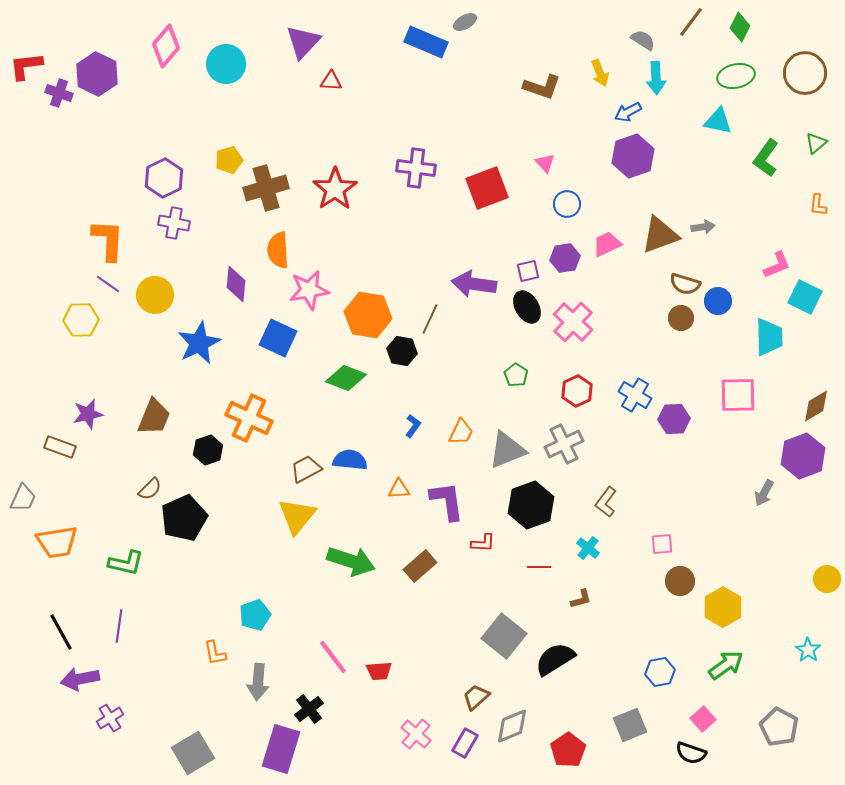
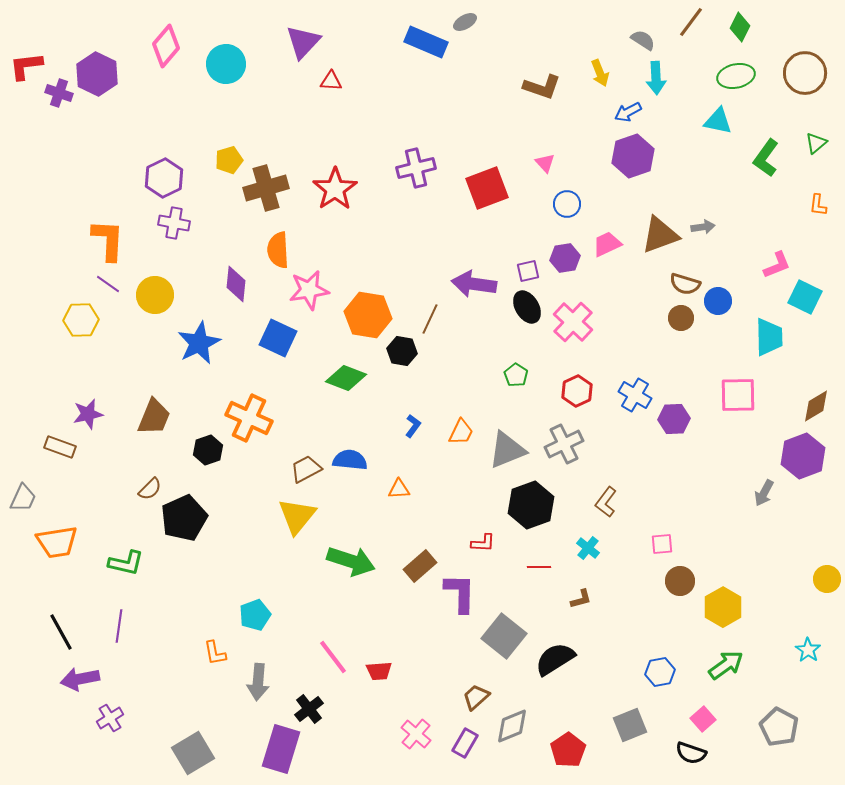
purple cross at (416, 168): rotated 21 degrees counterclockwise
purple L-shape at (447, 501): moved 13 px right, 92 px down; rotated 9 degrees clockwise
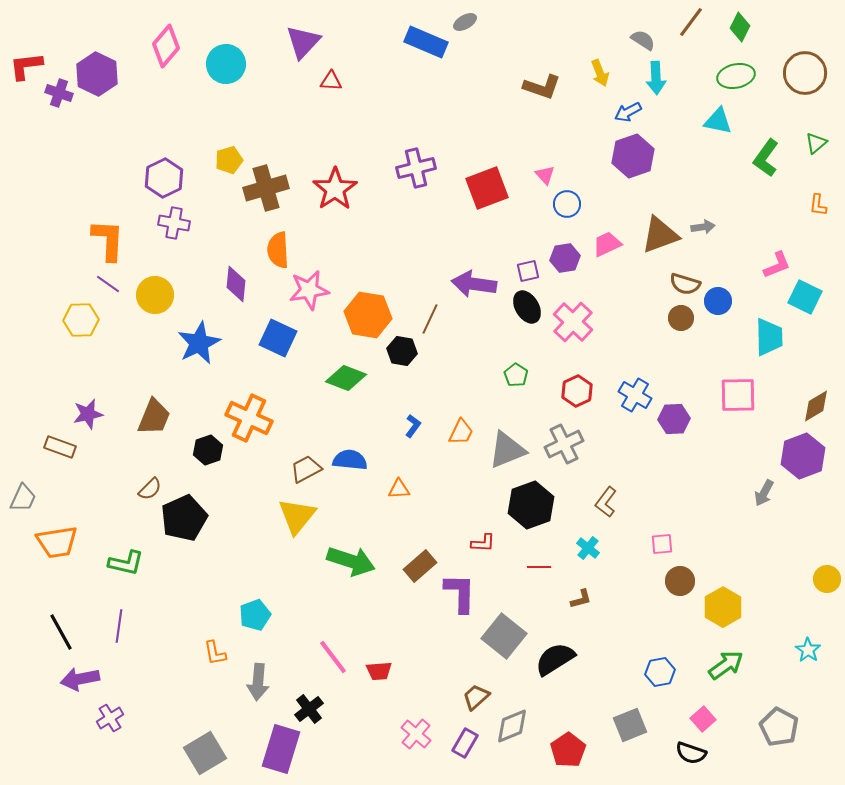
pink triangle at (545, 163): moved 12 px down
gray square at (193, 753): moved 12 px right
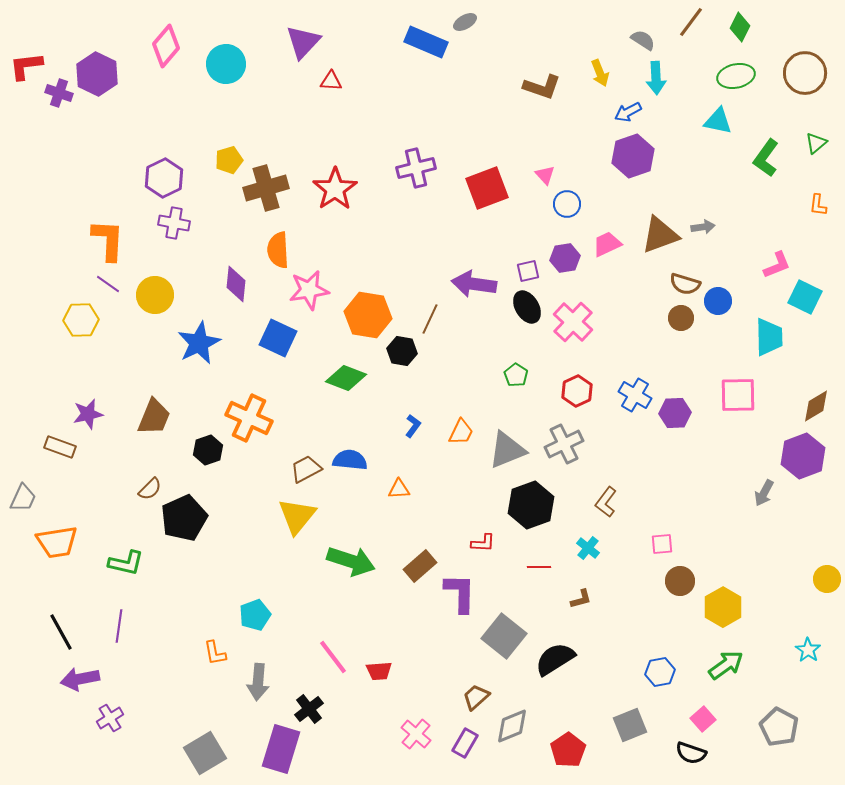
purple hexagon at (674, 419): moved 1 px right, 6 px up
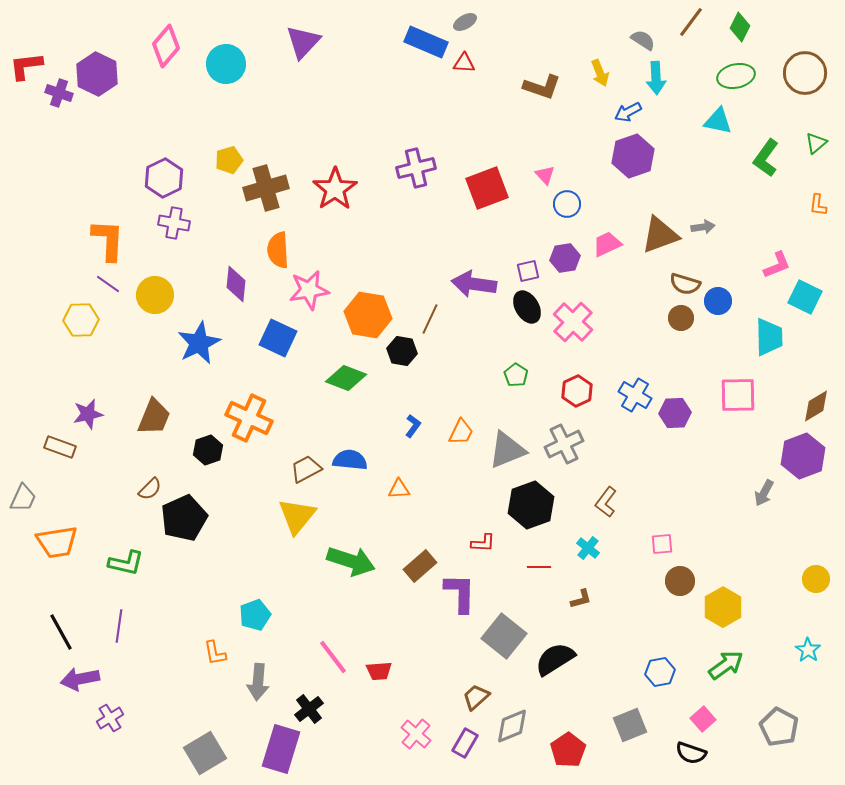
red triangle at (331, 81): moved 133 px right, 18 px up
yellow circle at (827, 579): moved 11 px left
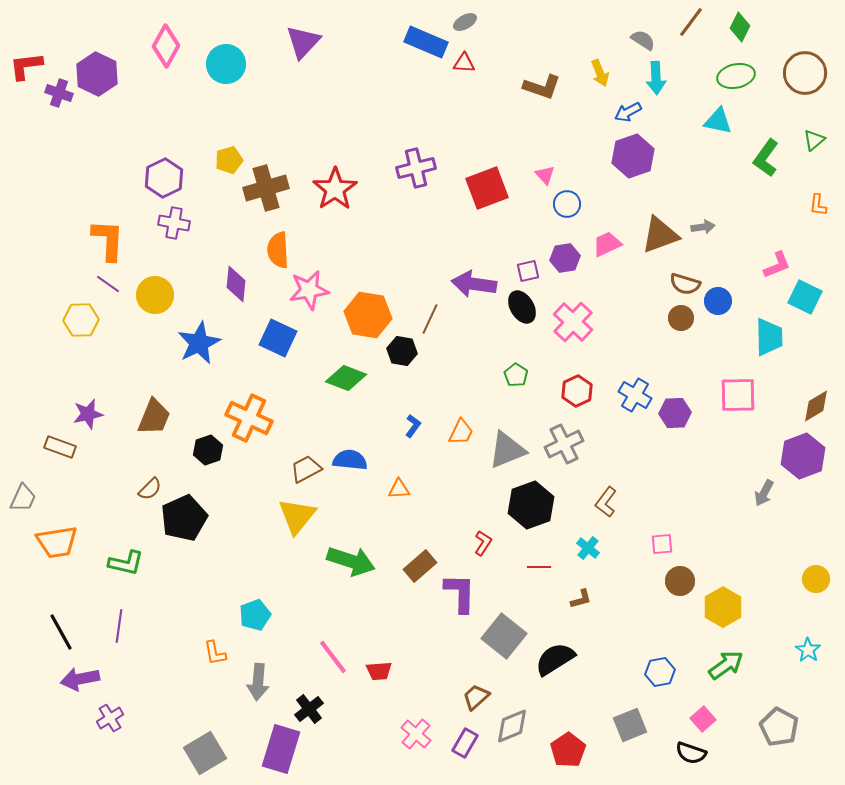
pink diamond at (166, 46): rotated 12 degrees counterclockwise
green triangle at (816, 143): moved 2 px left, 3 px up
black ellipse at (527, 307): moved 5 px left
red L-shape at (483, 543): rotated 60 degrees counterclockwise
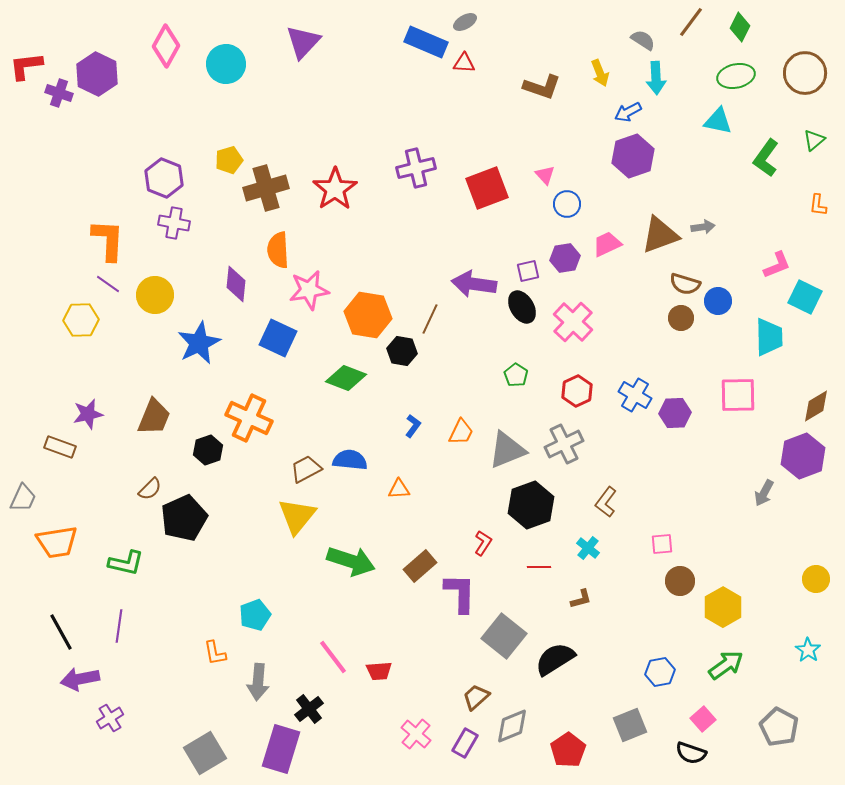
purple hexagon at (164, 178): rotated 12 degrees counterclockwise
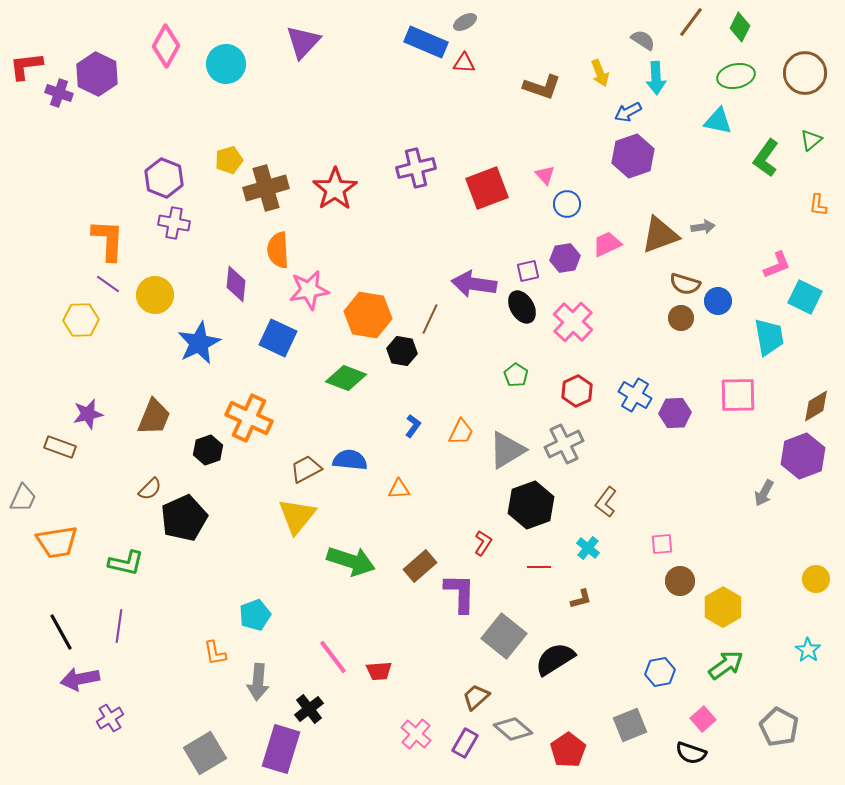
green triangle at (814, 140): moved 3 px left
cyan trapezoid at (769, 337): rotated 9 degrees counterclockwise
gray triangle at (507, 450): rotated 9 degrees counterclockwise
gray diamond at (512, 726): moved 1 px right, 3 px down; rotated 63 degrees clockwise
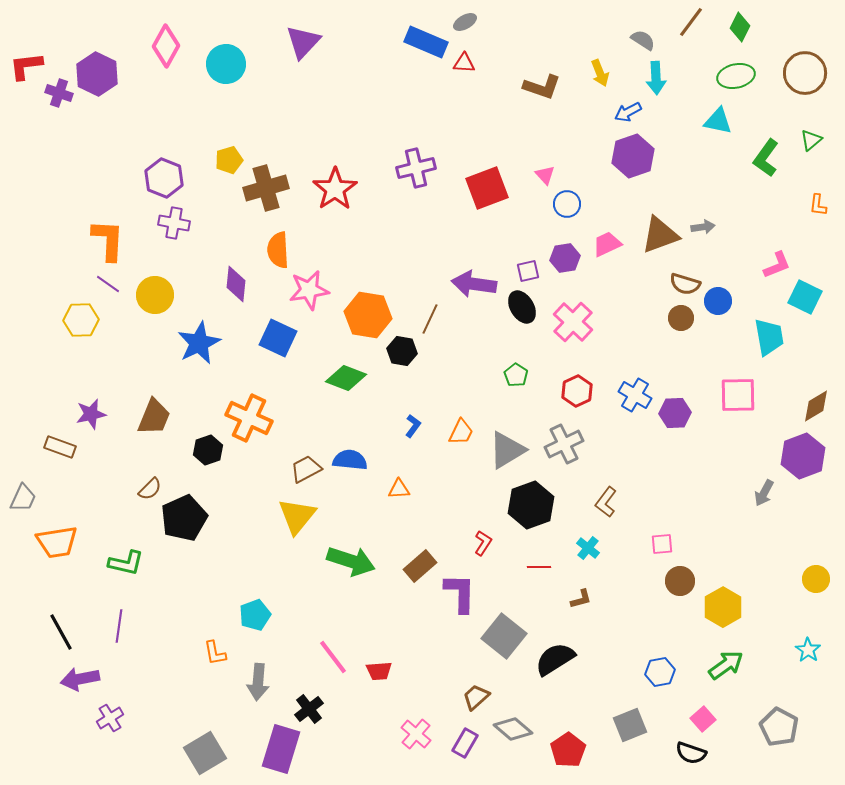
purple star at (88, 414): moved 3 px right
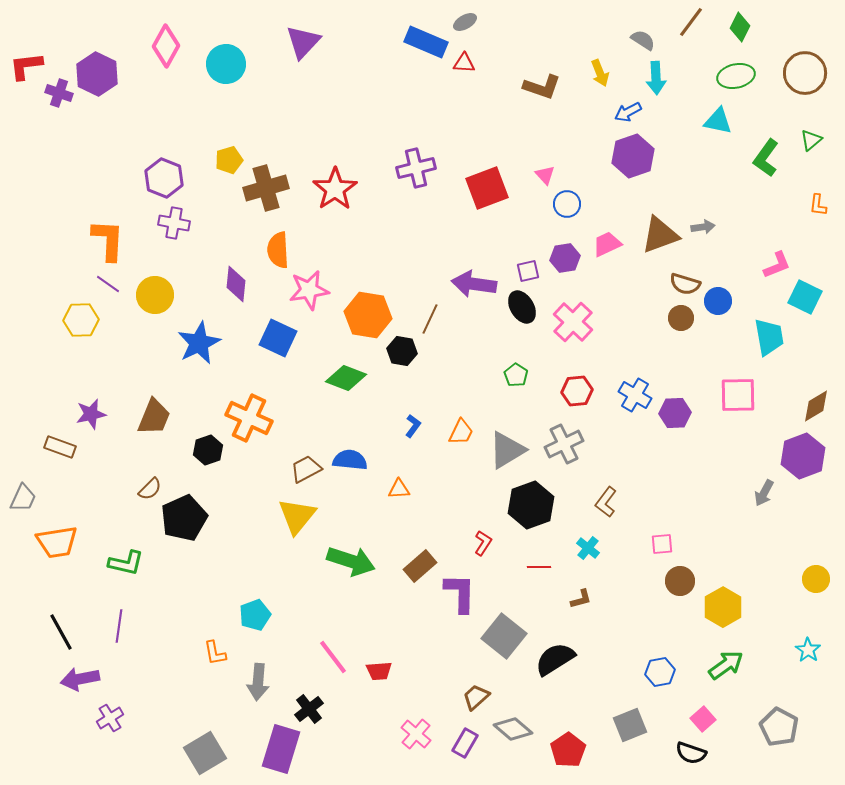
red hexagon at (577, 391): rotated 20 degrees clockwise
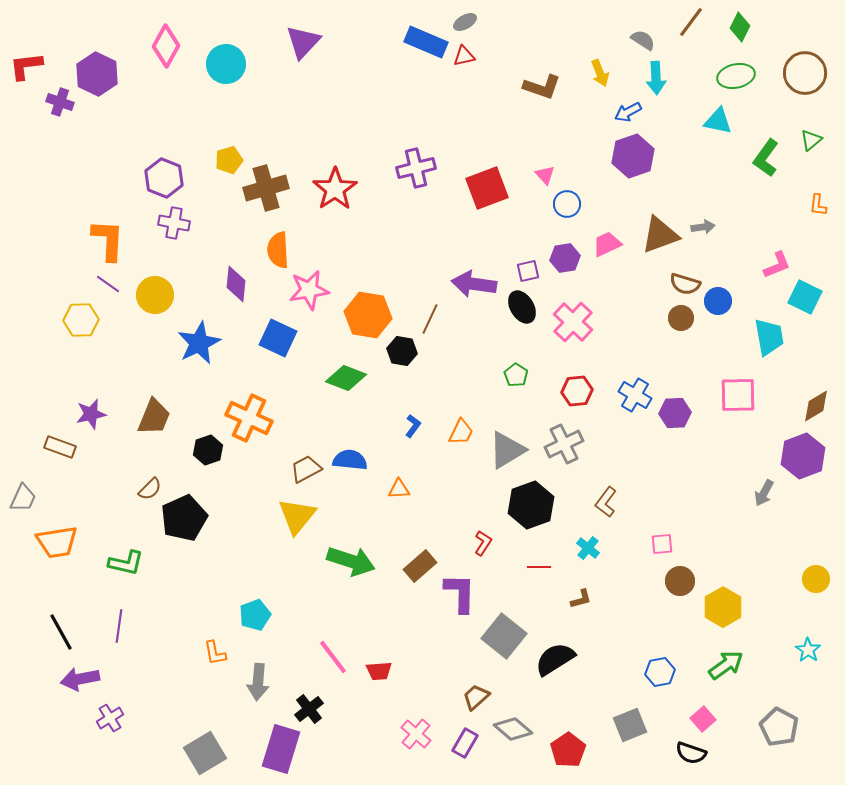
red triangle at (464, 63): moved 7 px up; rotated 15 degrees counterclockwise
purple cross at (59, 93): moved 1 px right, 9 px down
